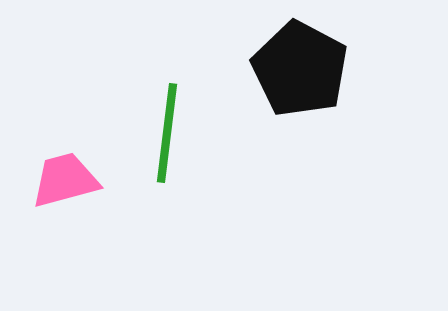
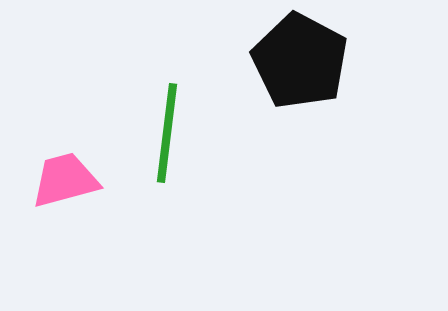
black pentagon: moved 8 px up
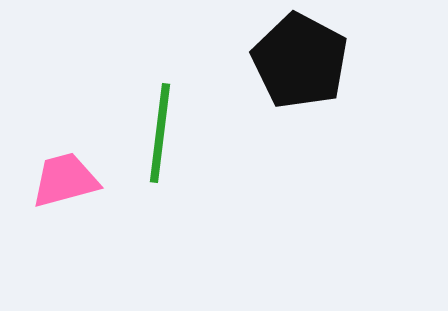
green line: moved 7 px left
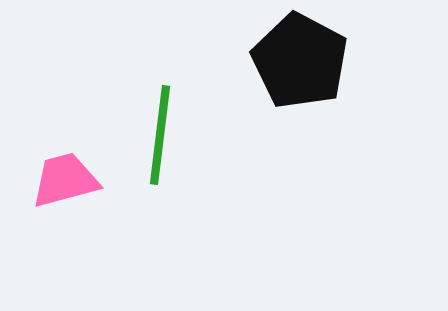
green line: moved 2 px down
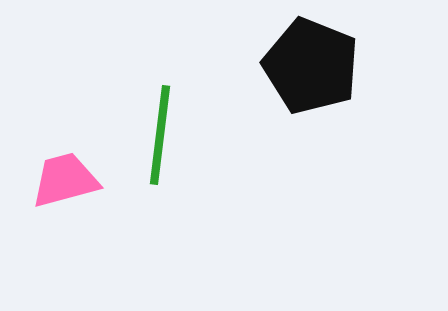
black pentagon: moved 11 px right, 5 px down; rotated 6 degrees counterclockwise
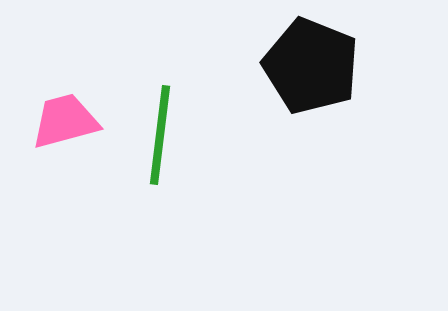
pink trapezoid: moved 59 px up
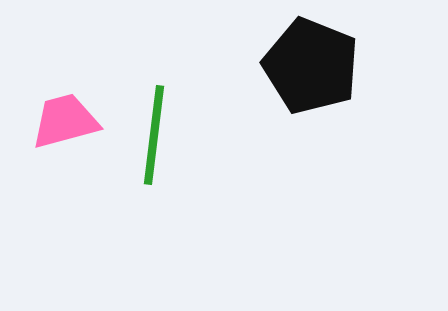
green line: moved 6 px left
